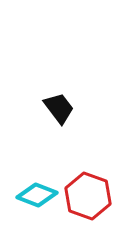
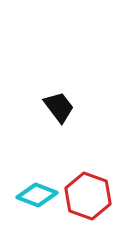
black trapezoid: moved 1 px up
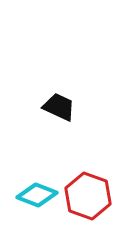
black trapezoid: rotated 28 degrees counterclockwise
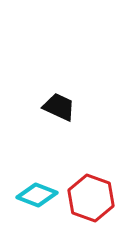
red hexagon: moved 3 px right, 2 px down
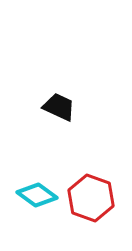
cyan diamond: rotated 15 degrees clockwise
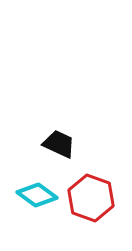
black trapezoid: moved 37 px down
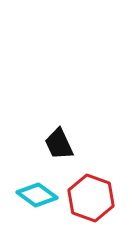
black trapezoid: rotated 140 degrees counterclockwise
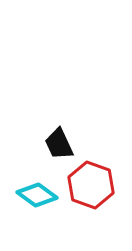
red hexagon: moved 13 px up
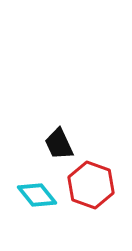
cyan diamond: rotated 15 degrees clockwise
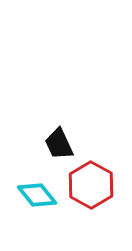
red hexagon: rotated 9 degrees clockwise
